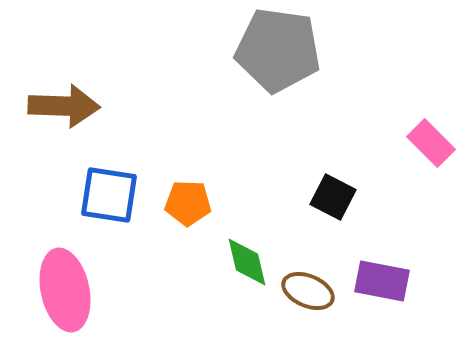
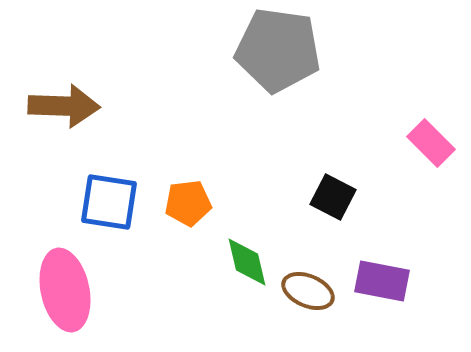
blue square: moved 7 px down
orange pentagon: rotated 9 degrees counterclockwise
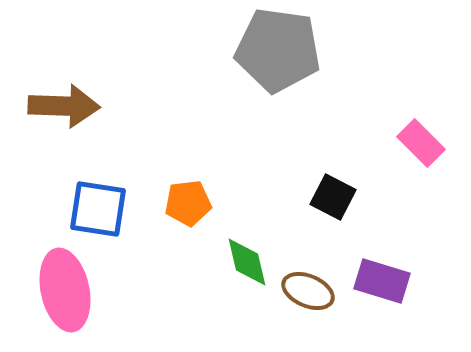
pink rectangle: moved 10 px left
blue square: moved 11 px left, 7 px down
purple rectangle: rotated 6 degrees clockwise
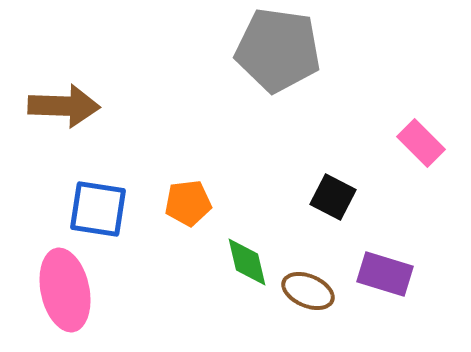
purple rectangle: moved 3 px right, 7 px up
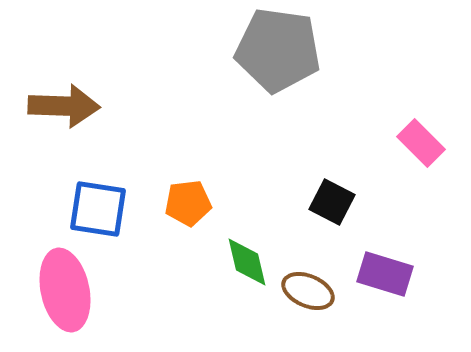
black square: moved 1 px left, 5 px down
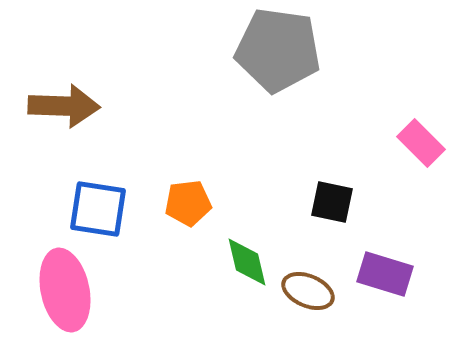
black square: rotated 15 degrees counterclockwise
